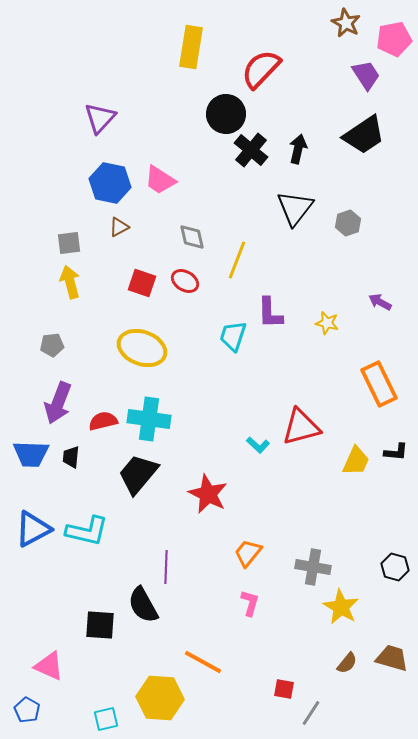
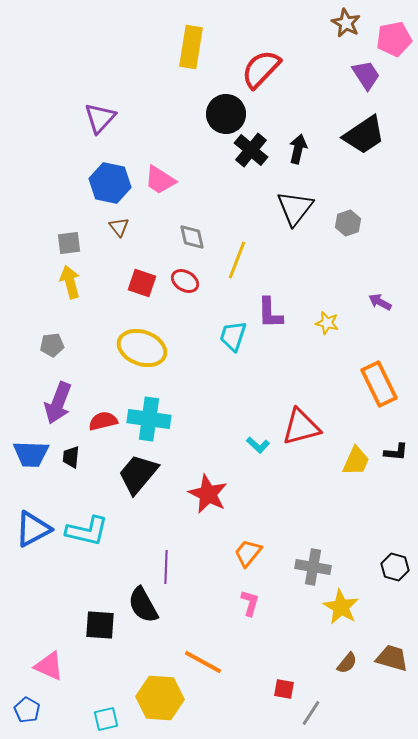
brown triangle at (119, 227): rotated 40 degrees counterclockwise
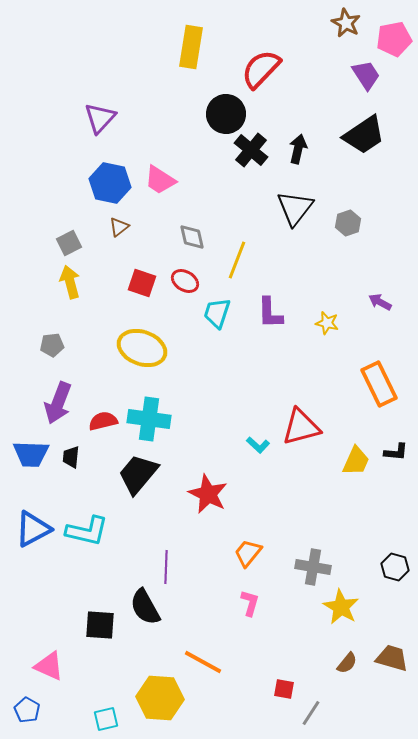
brown triangle at (119, 227): rotated 30 degrees clockwise
gray square at (69, 243): rotated 20 degrees counterclockwise
cyan trapezoid at (233, 336): moved 16 px left, 23 px up
black semicircle at (143, 605): moved 2 px right, 2 px down
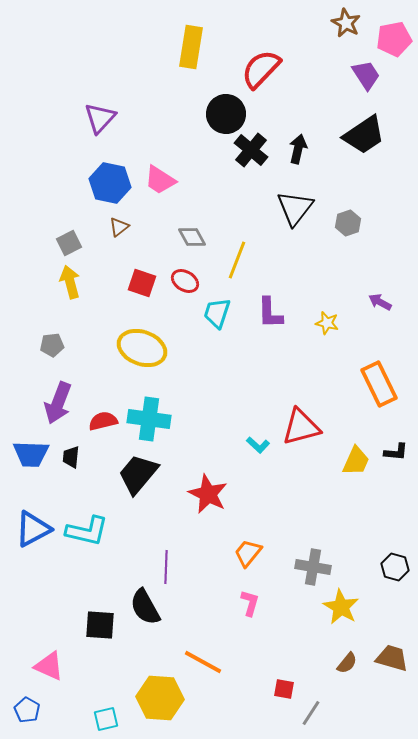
gray diamond at (192, 237): rotated 16 degrees counterclockwise
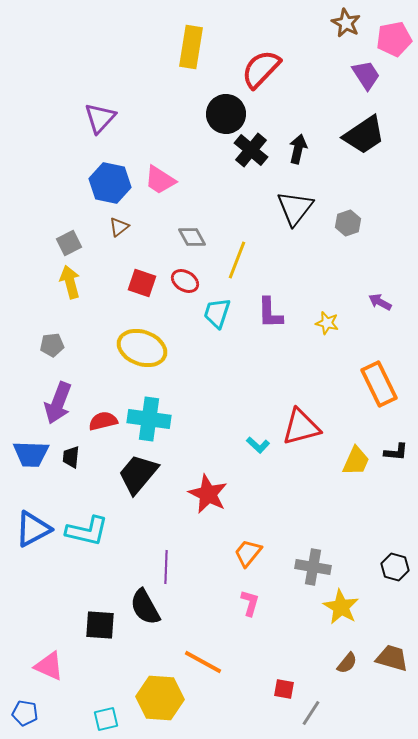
blue pentagon at (27, 710): moved 2 px left, 3 px down; rotated 20 degrees counterclockwise
